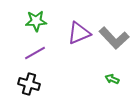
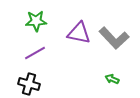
purple triangle: rotated 35 degrees clockwise
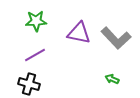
gray L-shape: moved 2 px right
purple line: moved 2 px down
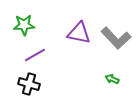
green star: moved 12 px left, 4 px down
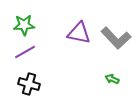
purple line: moved 10 px left, 3 px up
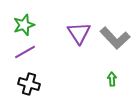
green star: rotated 15 degrees counterclockwise
purple triangle: rotated 45 degrees clockwise
gray L-shape: moved 1 px left
green arrow: rotated 64 degrees clockwise
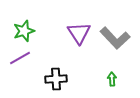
green star: moved 6 px down
purple line: moved 5 px left, 6 px down
black cross: moved 27 px right, 5 px up; rotated 20 degrees counterclockwise
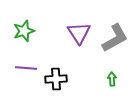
gray L-shape: rotated 76 degrees counterclockwise
purple line: moved 6 px right, 10 px down; rotated 35 degrees clockwise
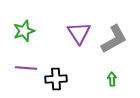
gray L-shape: moved 1 px left, 1 px down
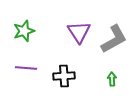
purple triangle: moved 1 px up
black cross: moved 8 px right, 3 px up
